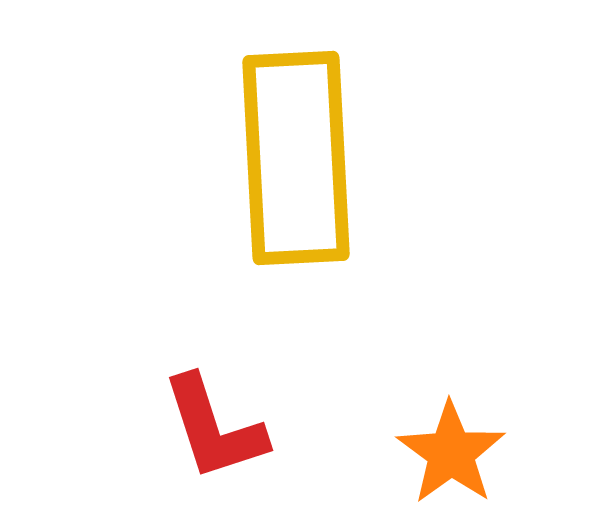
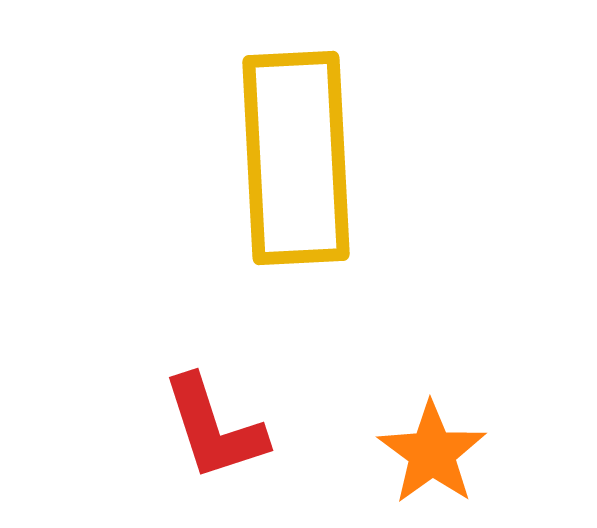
orange star: moved 19 px left
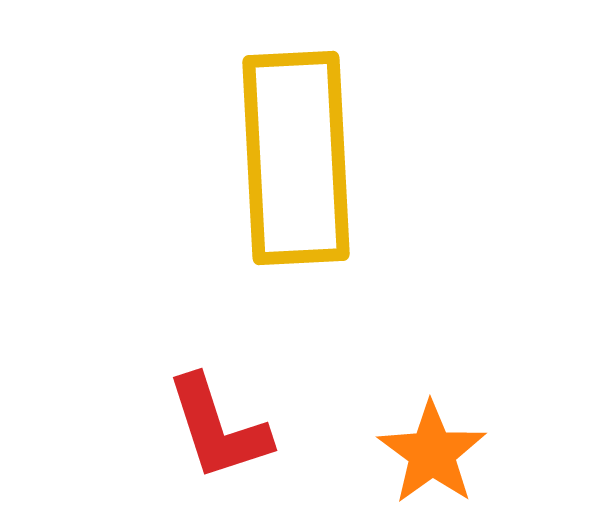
red L-shape: moved 4 px right
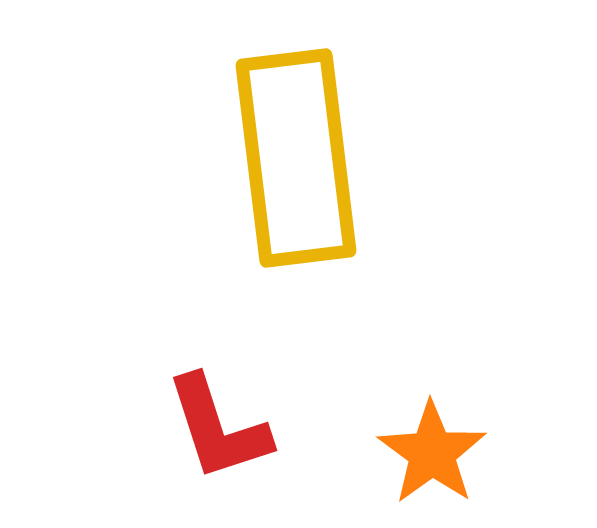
yellow rectangle: rotated 4 degrees counterclockwise
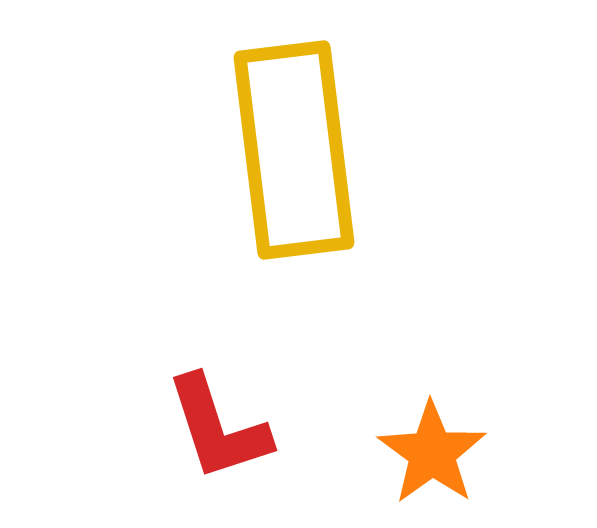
yellow rectangle: moved 2 px left, 8 px up
